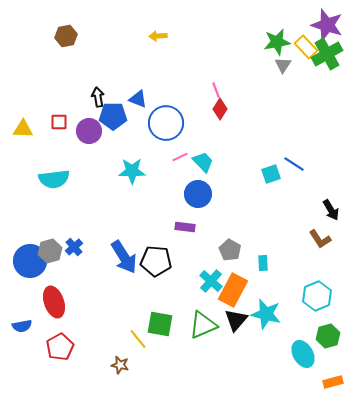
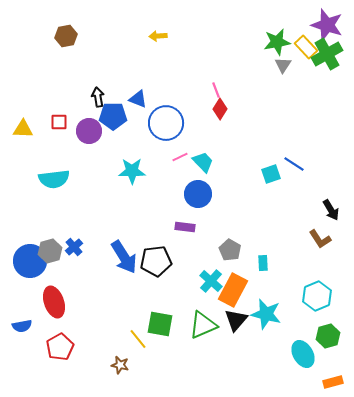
black pentagon at (156, 261): rotated 12 degrees counterclockwise
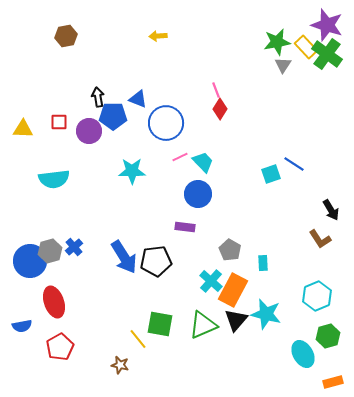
green cross at (327, 54): rotated 24 degrees counterclockwise
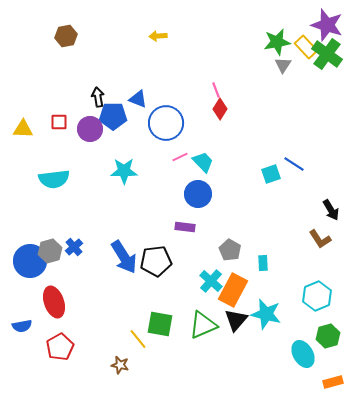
purple circle at (89, 131): moved 1 px right, 2 px up
cyan star at (132, 171): moved 8 px left
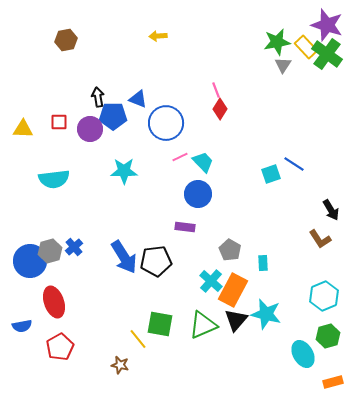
brown hexagon at (66, 36): moved 4 px down
cyan hexagon at (317, 296): moved 7 px right
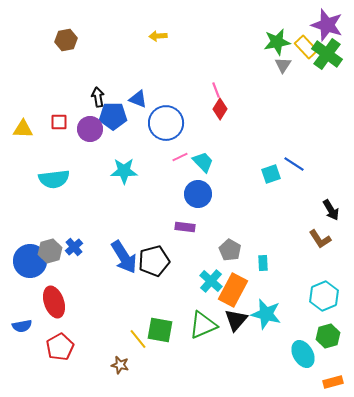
black pentagon at (156, 261): moved 2 px left; rotated 8 degrees counterclockwise
green square at (160, 324): moved 6 px down
